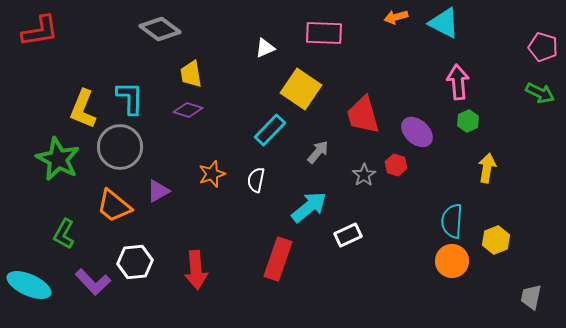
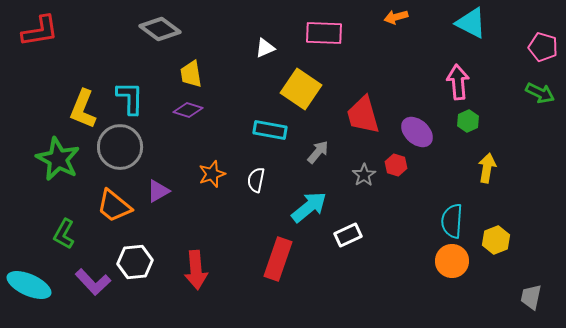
cyan triangle: moved 27 px right
cyan rectangle: rotated 56 degrees clockwise
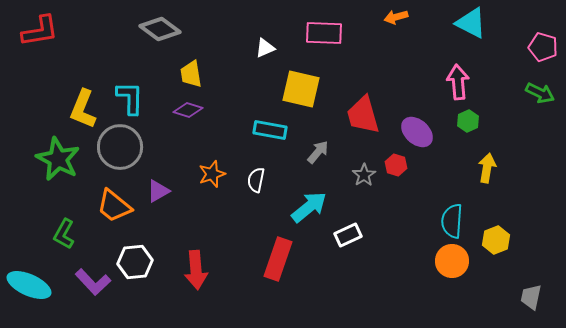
yellow square: rotated 21 degrees counterclockwise
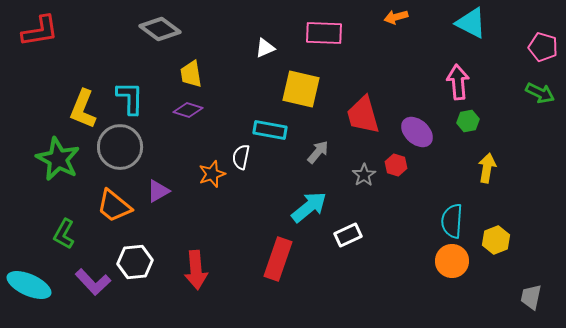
green hexagon: rotated 15 degrees clockwise
white semicircle: moved 15 px left, 23 px up
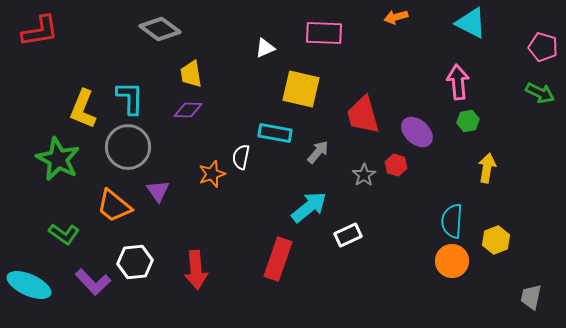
purple diamond: rotated 16 degrees counterclockwise
cyan rectangle: moved 5 px right, 3 px down
gray circle: moved 8 px right
purple triangle: rotated 35 degrees counterclockwise
green L-shape: rotated 84 degrees counterclockwise
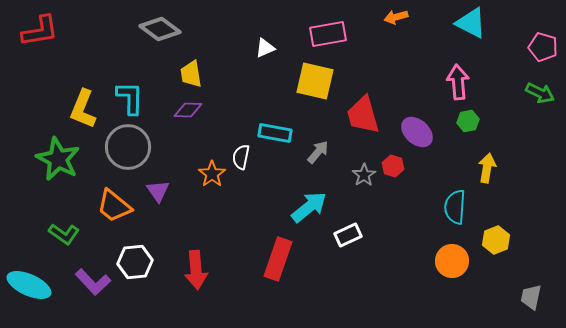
pink rectangle: moved 4 px right, 1 px down; rotated 12 degrees counterclockwise
yellow square: moved 14 px right, 8 px up
red hexagon: moved 3 px left, 1 px down
orange star: rotated 16 degrees counterclockwise
cyan semicircle: moved 3 px right, 14 px up
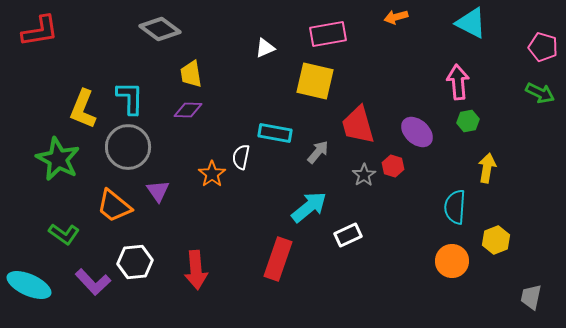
red trapezoid: moved 5 px left, 10 px down
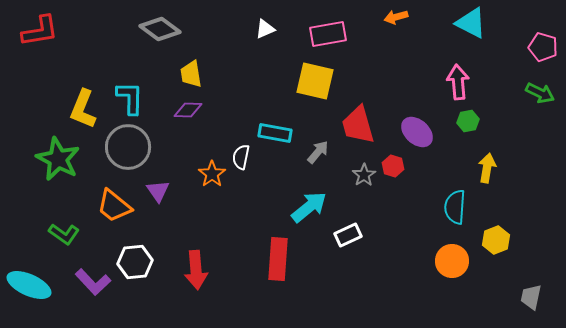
white triangle: moved 19 px up
red rectangle: rotated 15 degrees counterclockwise
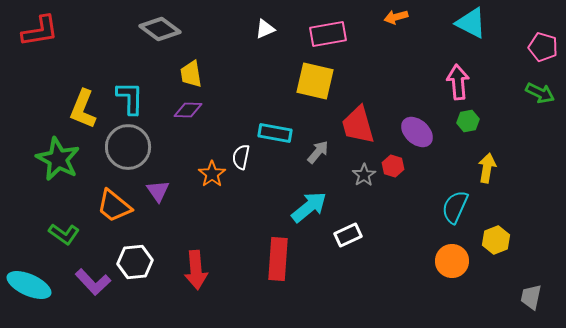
cyan semicircle: rotated 20 degrees clockwise
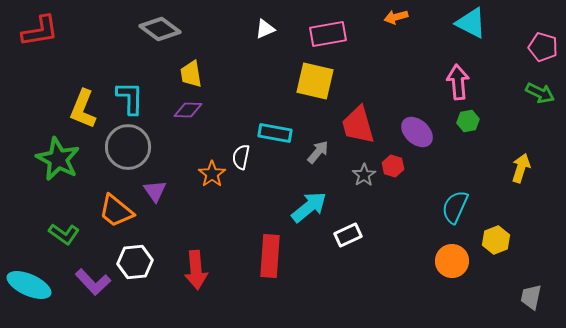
yellow arrow: moved 34 px right; rotated 8 degrees clockwise
purple triangle: moved 3 px left
orange trapezoid: moved 2 px right, 5 px down
red rectangle: moved 8 px left, 3 px up
